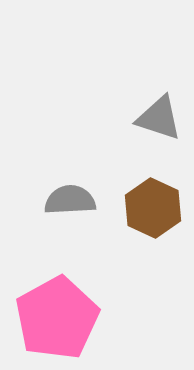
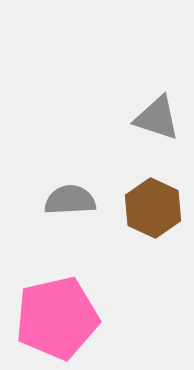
gray triangle: moved 2 px left
pink pentagon: rotated 16 degrees clockwise
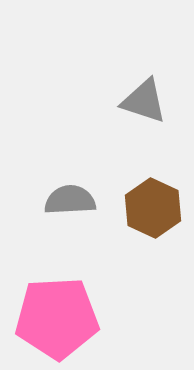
gray triangle: moved 13 px left, 17 px up
pink pentagon: rotated 10 degrees clockwise
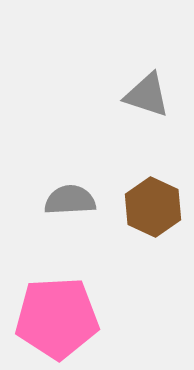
gray triangle: moved 3 px right, 6 px up
brown hexagon: moved 1 px up
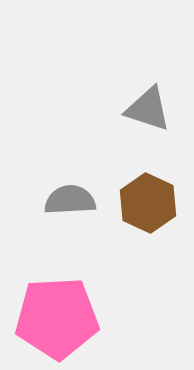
gray triangle: moved 1 px right, 14 px down
brown hexagon: moved 5 px left, 4 px up
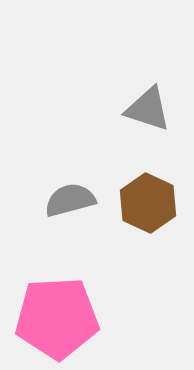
gray semicircle: rotated 12 degrees counterclockwise
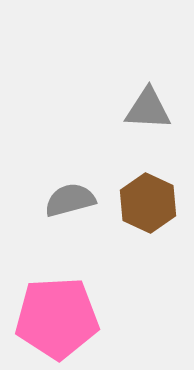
gray triangle: rotated 15 degrees counterclockwise
